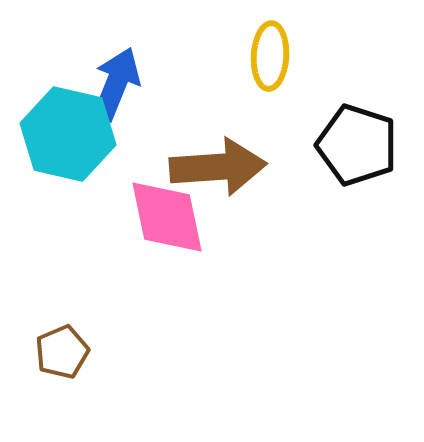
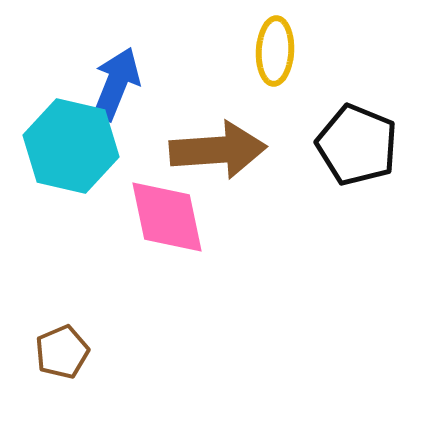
yellow ellipse: moved 5 px right, 5 px up
cyan hexagon: moved 3 px right, 12 px down
black pentagon: rotated 4 degrees clockwise
brown arrow: moved 17 px up
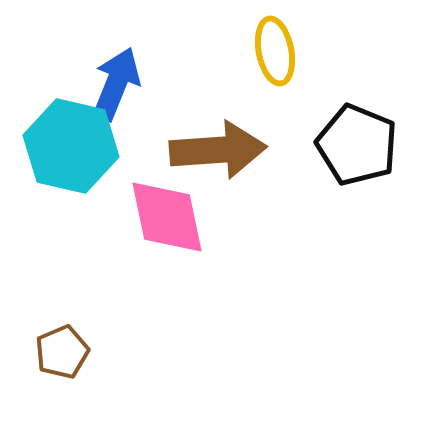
yellow ellipse: rotated 14 degrees counterclockwise
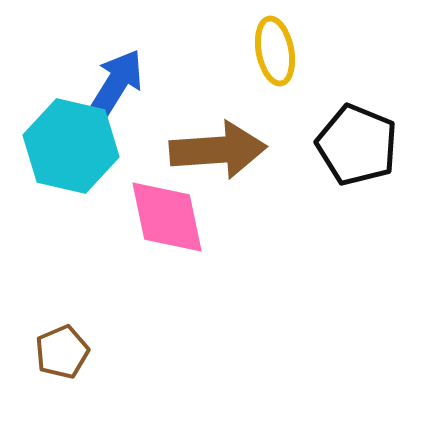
blue arrow: rotated 10 degrees clockwise
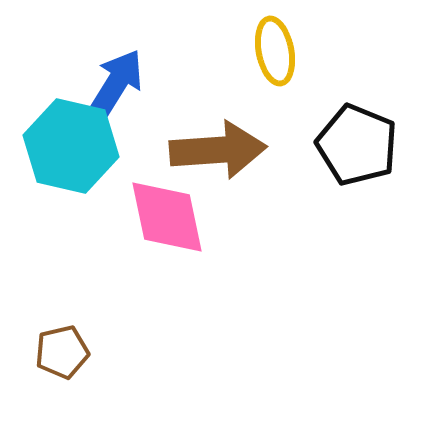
brown pentagon: rotated 10 degrees clockwise
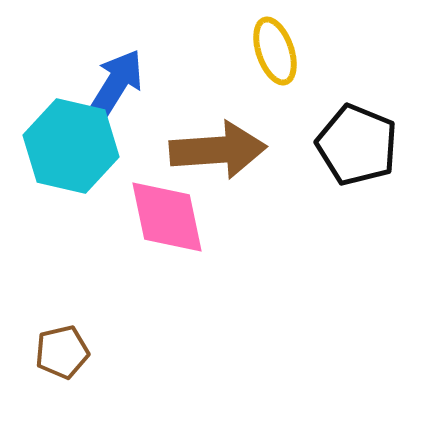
yellow ellipse: rotated 8 degrees counterclockwise
